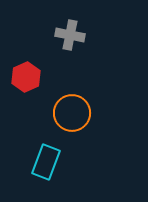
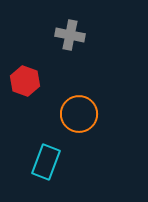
red hexagon: moved 1 px left, 4 px down; rotated 16 degrees counterclockwise
orange circle: moved 7 px right, 1 px down
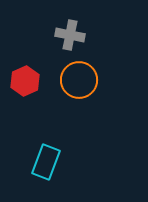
red hexagon: rotated 16 degrees clockwise
orange circle: moved 34 px up
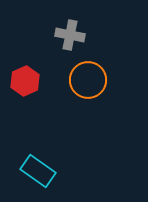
orange circle: moved 9 px right
cyan rectangle: moved 8 px left, 9 px down; rotated 76 degrees counterclockwise
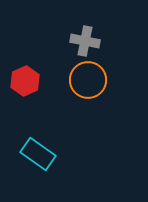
gray cross: moved 15 px right, 6 px down
cyan rectangle: moved 17 px up
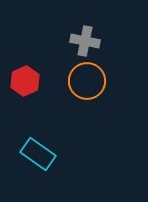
orange circle: moved 1 px left, 1 px down
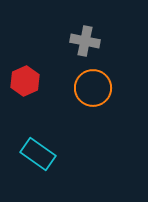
orange circle: moved 6 px right, 7 px down
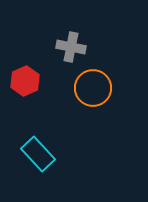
gray cross: moved 14 px left, 6 px down
cyan rectangle: rotated 12 degrees clockwise
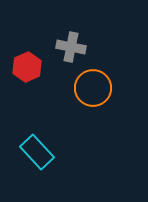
red hexagon: moved 2 px right, 14 px up
cyan rectangle: moved 1 px left, 2 px up
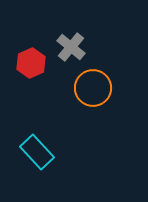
gray cross: rotated 28 degrees clockwise
red hexagon: moved 4 px right, 4 px up
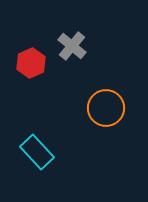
gray cross: moved 1 px right, 1 px up
orange circle: moved 13 px right, 20 px down
